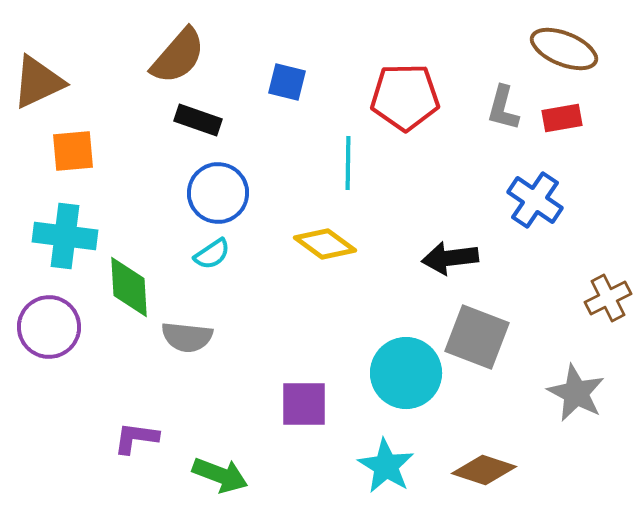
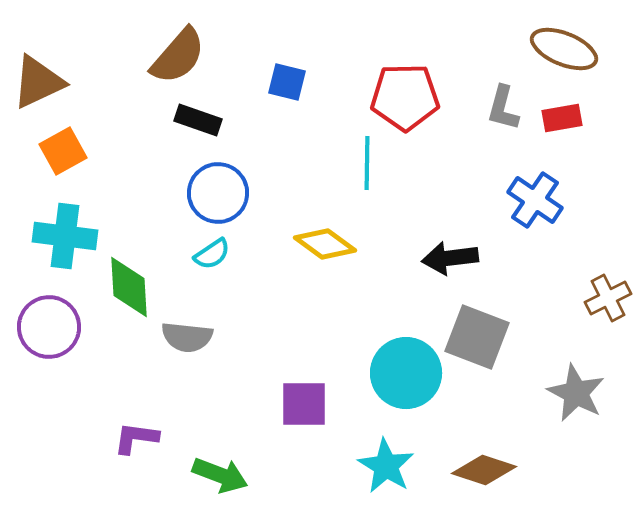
orange square: moved 10 px left; rotated 24 degrees counterclockwise
cyan line: moved 19 px right
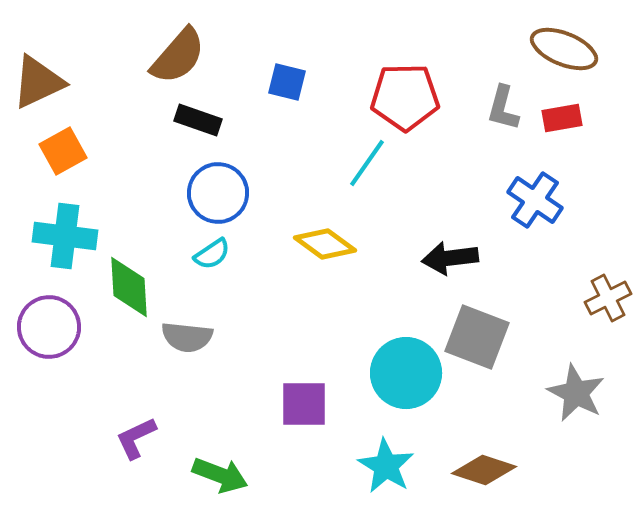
cyan line: rotated 34 degrees clockwise
purple L-shape: rotated 33 degrees counterclockwise
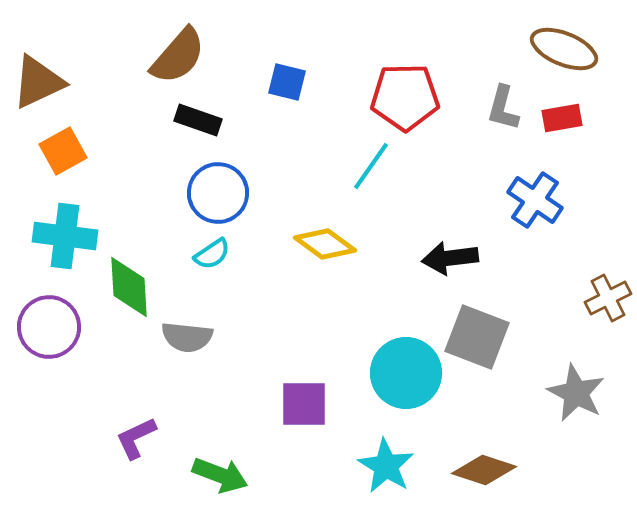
cyan line: moved 4 px right, 3 px down
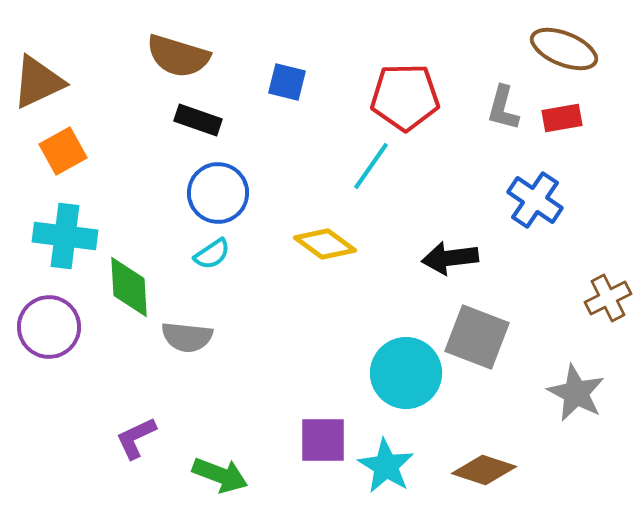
brown semicircle: rotated 66 degrees clockwise
purple square: moved 19 px right, 36 px down
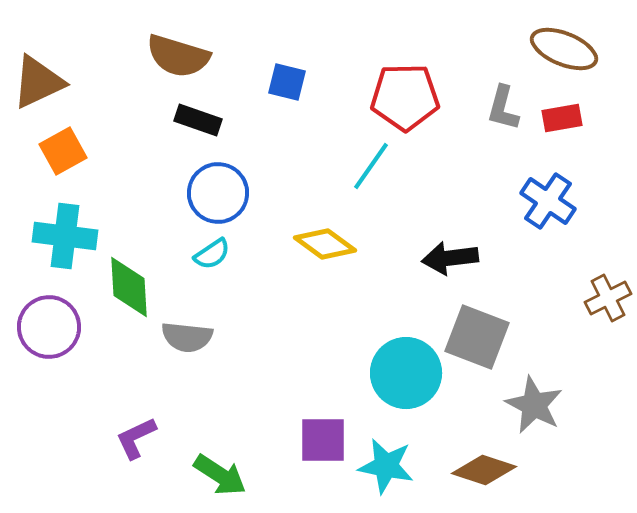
blue cross: moved 13 px right, 1 px down
gray star: moved 42 px left, 12 px down
cyan star: rotated 20 degrees counterclockwise
green arrow: rotated 12 degrees clockwise
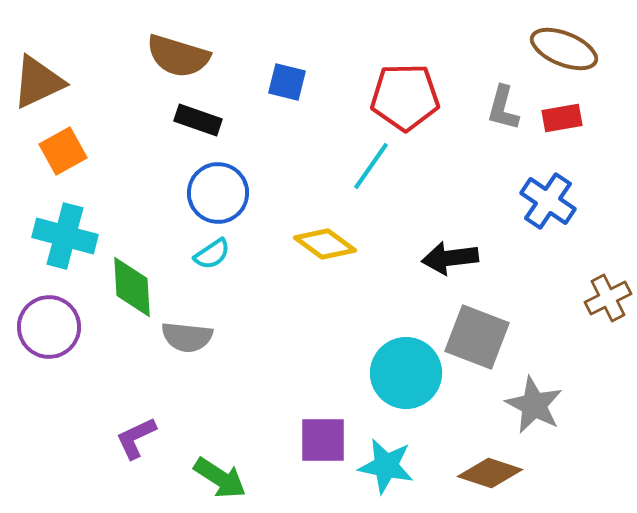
cyan cross: rotated 8 degrees clockwise
green diamond: moved 3 px right
brown diamond: moved 6 px right, 3 px down
green arrow: moved 3 px down
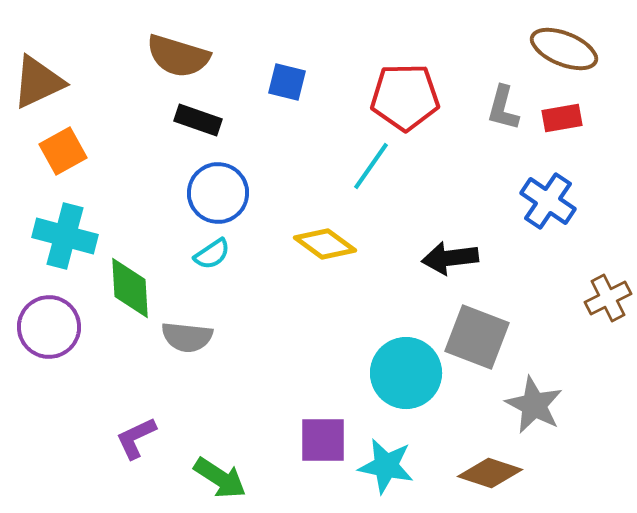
green diamond: moved 2 px left, 1 px down
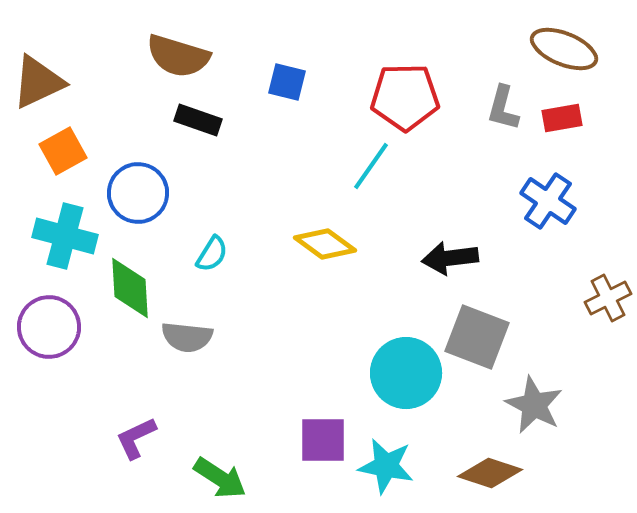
blue circle: moved 80 px left
cyan semicircle: rotated 24 degrees counterclockwise
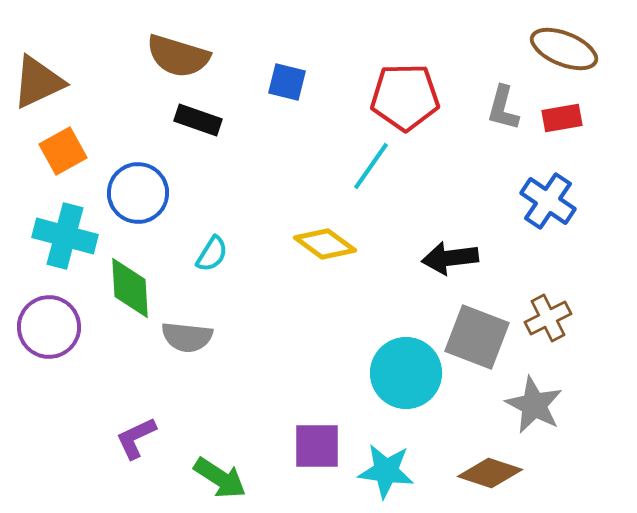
brown cross: moved 60 px left, 20 px down
purple square: moved 6 px left, 6 px down
cyan star: moved 5 px down; rotated 4 degrees counterclockwise
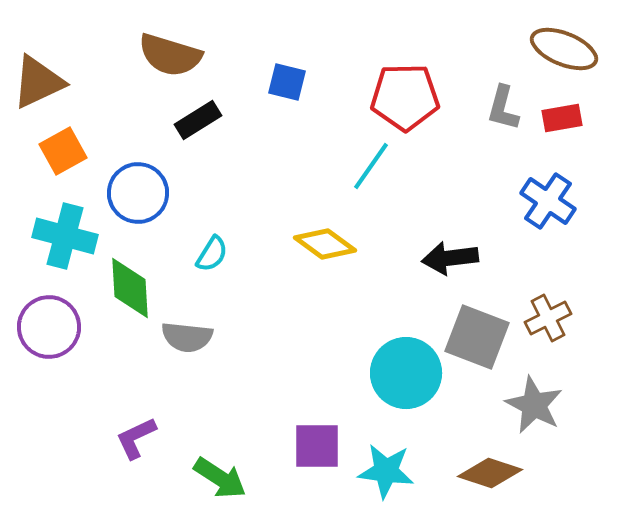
brown semicircle: moved 8 px left, 1 px up
black rectangle: rotated 51 degrees counterclockwise
